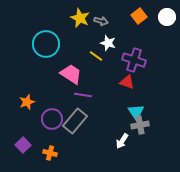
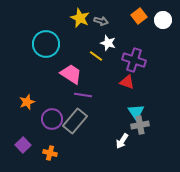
white circle: moved 4 px left, 3 px down
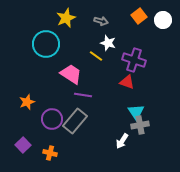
yellow star: moved 14 px left; rotated 24 degrees clockwise
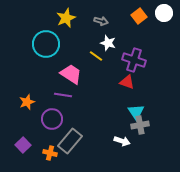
white circle: moved 1 px right, 7 px up
purple line: moved 20 px left
gray rectangle: moved 5 px left, 20 px down
white arrow: rotated 105 degrees counterclockwise
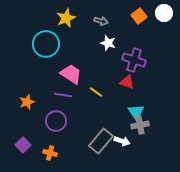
yellow line: moved 36 px down
purple circle: moved 4 px right, 2 px down
gray rectangle: moved 31 px right
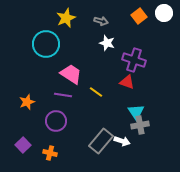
white star: moved 1 px left
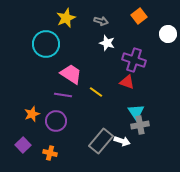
white circle: moved 4 px right, 21 px down
orange star: moved 5 px right, 12 px down
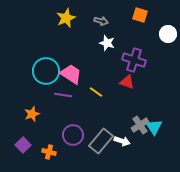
orange square: moved 1 px right, 1 px up; rotated 35 degrees counterclockwise
cyan circle: moved 27 px down
cyan triangle: moved 18 px right, 15 px down
purple circle: moved 17 px right, 14 px down
gray cross: rotated 24 degrees counterclockwise
orange cross: moved 1 px left, 1 px up
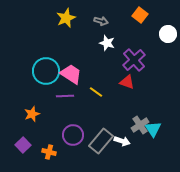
orange square: rotated 21 degrees clockwise
purple cross: rotated 30 degrees clockwise
purple line: moved 2 px right, 1 px down; rotated 12 degrees counterclockwise
cyan triangle: moved 1 px left, 2 px down
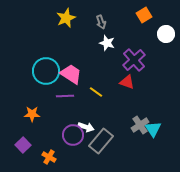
orange square: moved 4 px right; rotated 21 degrees clockwise
gray arrow: moved 1 px down; rotated 56 degrees clockwise
white circle: moved 2 px left
orange star: rotated 21 degrees clockwise
white arrow: moved 36 px left, 14 px up
orange cross: moved 5 px down; rotated 16 degrees clockwise
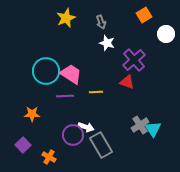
yellow line: rotated 40 degrees counterclockwise
gray rectangle: moved 4 px down; rotated 70 degrees counterclockwise
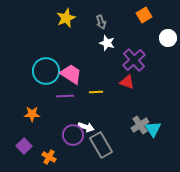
white circle: moved 2 px right, 4 px down
purple square: moved 1 px right, 1 px down
